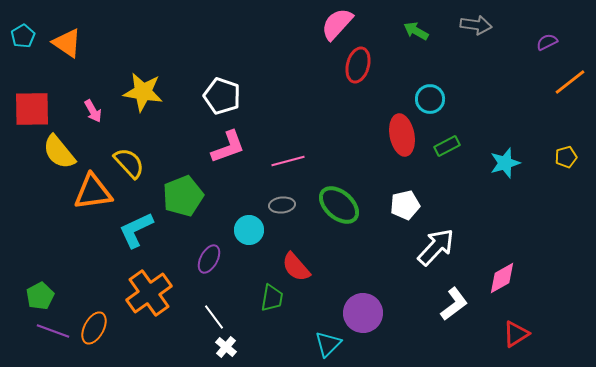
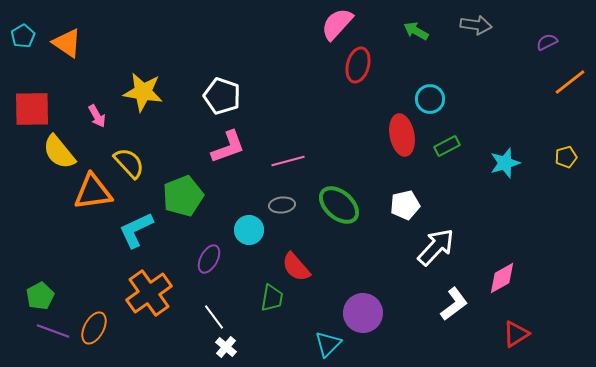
pink arrow at (93, 111): moved 4 px right, 5 px down
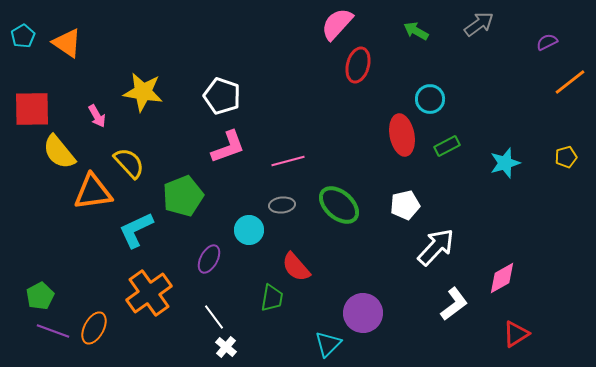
gray arrow at (476, 25): moved 3 px right, 1 px up; rotated 44 degrees counterclockwise
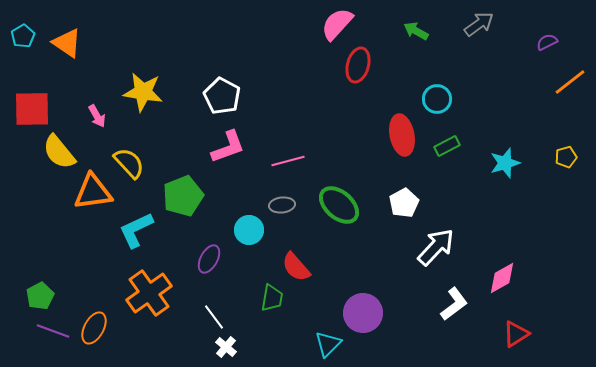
white pentagon at (222, 96): rotated 9 degrees clockwise
cyan circle at (430, 99): moved 7 px right
white pentagon at (405, 205): moved 1 px left, 2 px up; rotated 16 degrees counterclockwise
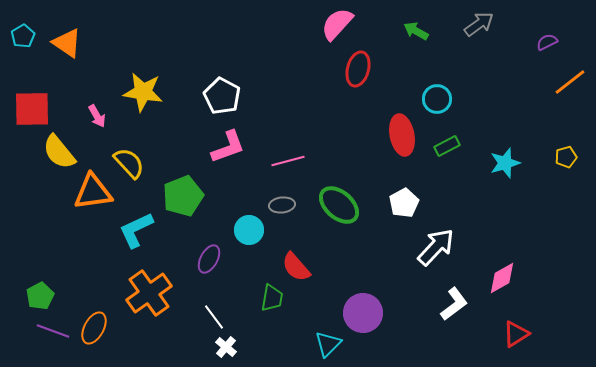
red ellipse at (358, 65): moved 4 px down
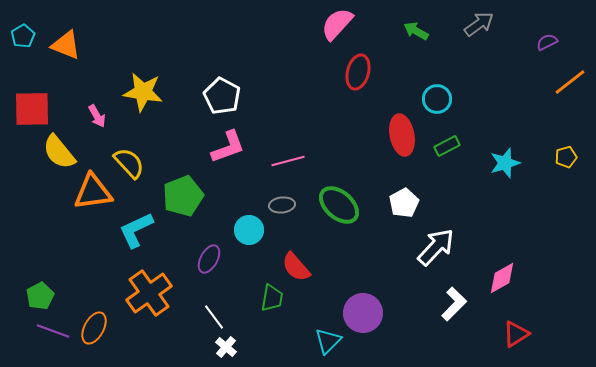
orange triangle at (67, 43): moved 1 px left, 2 px down; rotated 12 degrees counterclockwise
red ellipse at (358, 69): moved 3 px down
white L-shape at (454, 304): rotated 8 degrees counterclockwise
cyan triangle at (328, 344): moved 3 px up
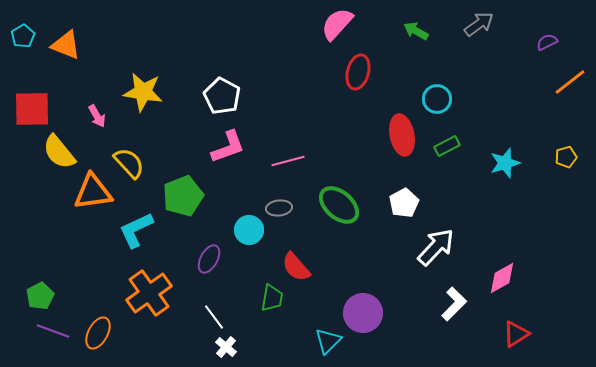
gray ellipse at (282, 205): moved 3 px left, 3 px down
orange ellipse at (94, 328): moved 4 px right, 5 px down
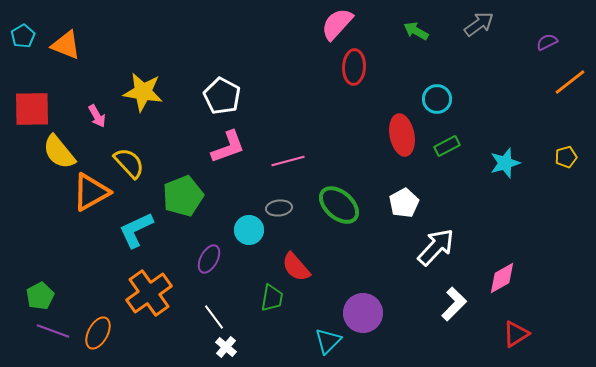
red ellipse at (358, 72): moved 4 px left, 5 px up; rotated 12 degrees counterclockwise
orange triangle at (93, 192): moved 2 px left; rotated 21 degrees counterclockwise
